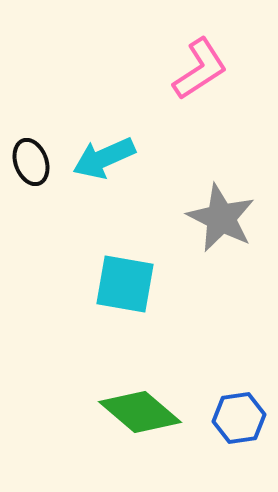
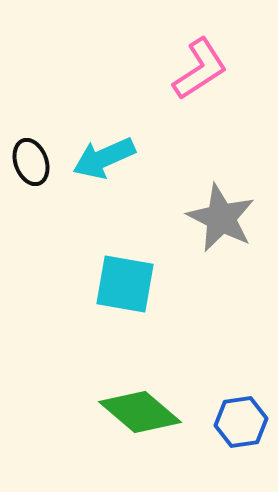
blue hexagon: moved 2 px right, 4 px down
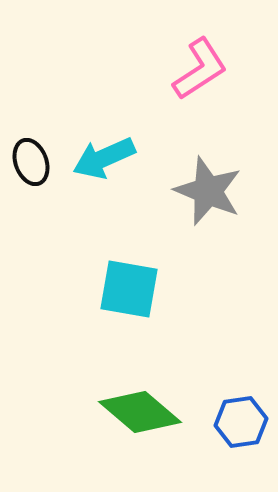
gray star: moved 13 px left, 27 px up; rotated 4 degrees counterclockwise
cyan square: moved 4 px right, 5 px down
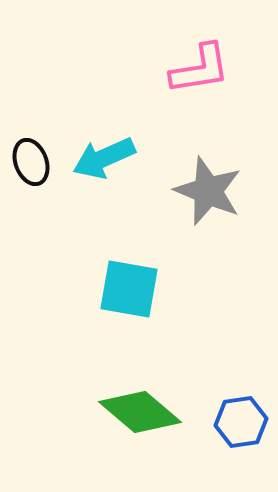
pink L-shape: rotated 24 degrees clockwise
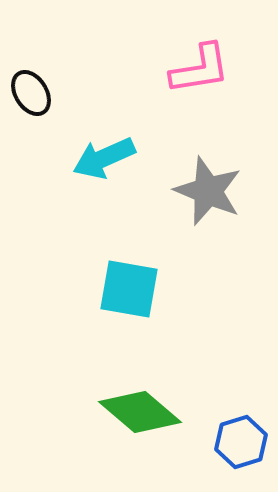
black ellipse: moved 69 px up; rotated 12 degrees counterclockwise
blue hexagon: moved 20 px down; rotated 9 degrees counterclockwise
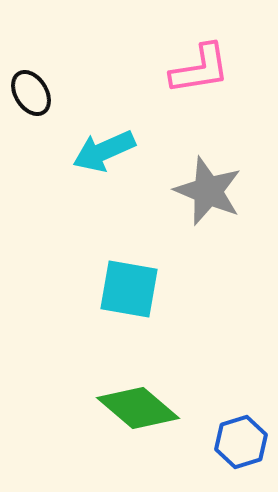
cyan arrow: moved 7 px up
green diamond: moved 2 px left, 4 px up
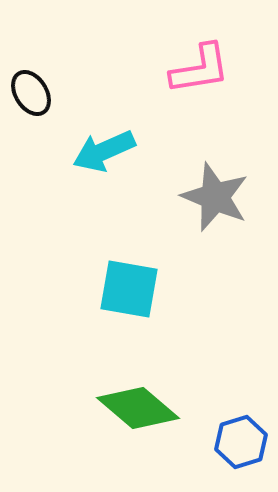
gray star: moved 7 px right, 6 px down
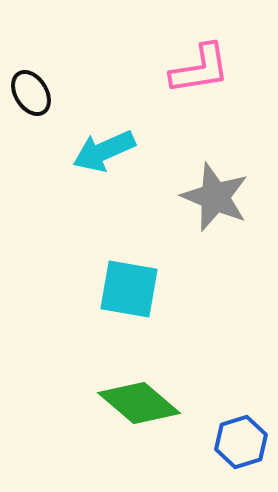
green diamond: moved 1 px right, 5 px up
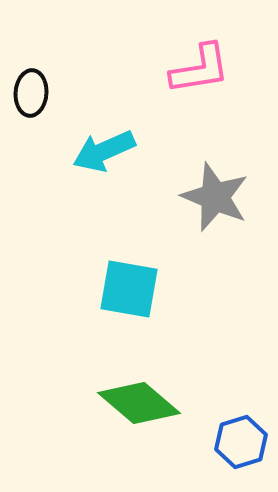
black ellipse: rotated 36 degrees clockwise
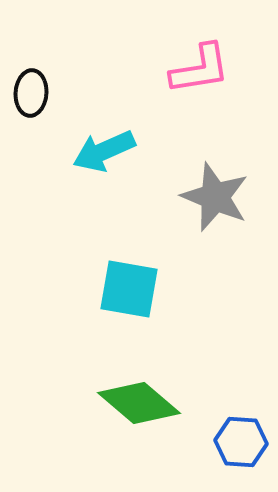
blue hexagon: rotated 21 degrees clockwise
